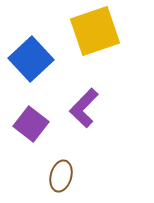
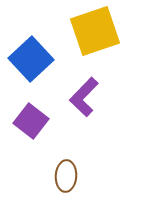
purple L-shape: moved 11 px up
purple square: moved 3 px up
brown ellipse: moved 5 px right; rotated 12 degrees counterclockwise
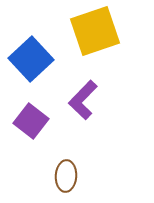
purple L-shape: moved 1 px left, 3 px down
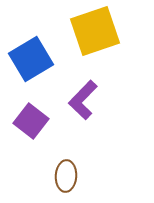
blue square: rotated 12 degrees clockwise
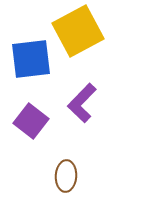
yellow square: moved 17 px left; rotated 9 degrees counterclockwise
blue square: rotated 24 degrees clockwise
purple L-shape: moved 1 px left, 3 px down
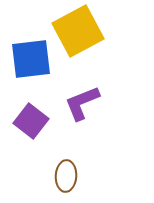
purple L-shape: rotated 24 degrees clockwise
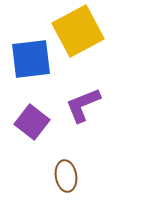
purple L-shape: moved 1 px right, 2 px down
purple square: moved 1 px right, 1 px down
brown ellipse: rotated 12 degrees counterclockwise
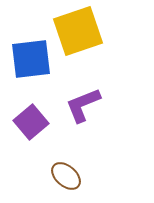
yellow square: rotated 9 degrees clockwise
purple square: moved 1 px left; rotated 12 degrees clockwise
brown ellipse: rotated 40 degrees counterclockwise
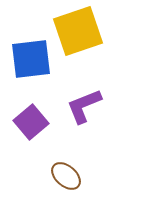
purple L-shape: moved 1 px right, 1 px down
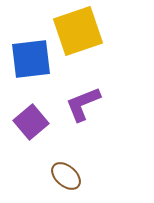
purple L-shape: moved 1 px left, 2 px up
